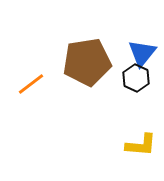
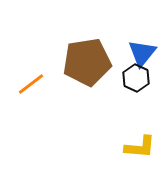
yellow L-shape: moved 1 px left, 2 px down
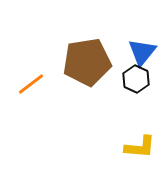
blue triangle: moved 1 px up
black hexagon: moved 1 px down
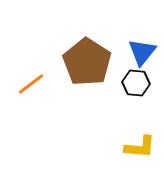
brown pentagon: rotated 30 degrees counterclockwise
black hexagon: moved 4 px down; rotated 20 degrees counterclockwise
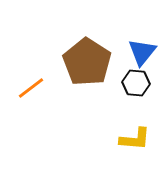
orange line: moved 4 px down
yellow L-shape: moved 5 px left, 8 px up
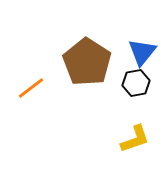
black hexagon: rotated 16 degrees counterclockwise
yellow L-shape: rotated 24 degrees counterclockwise
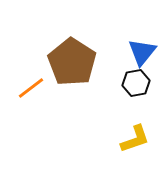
brown pentagon: moved 15 px left
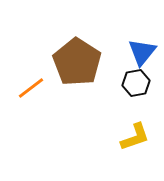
brown pentagon: moved 5 px right
yellow L-shape: moved 2 px up
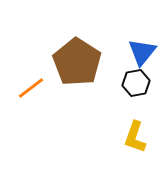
yellow L-shape: rotated 128 degrees clockwise
